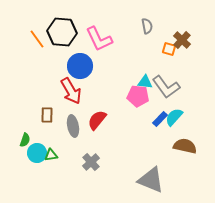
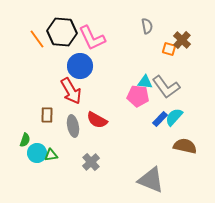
pink L-shape: moved 7 px left, 1 px up
red semicircle: rotated 100 degrees counterclockwise
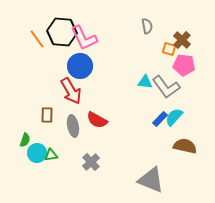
pink L-shape: moved 8 px left
pink pentagon: moved 46 px right, 31 px up
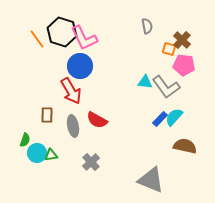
black hexagon: rotated 12 degrees clockwise
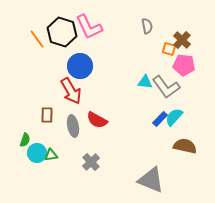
pink L-shape: moved 5 px right, 11 px up
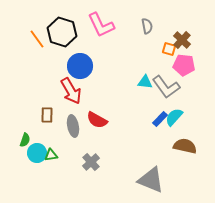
pink L-shape: moved 12 px right, 2 px up
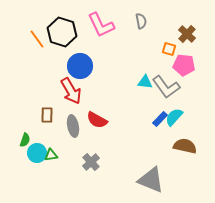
gray semicircle: moved 6 px left, 5 px up
brown cross: moved 5 px right, 6 px up
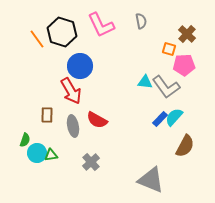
pink pentagon: rotated 10 degrees counterclockwise
brown semicircle: rotated 105 degrees clockwise
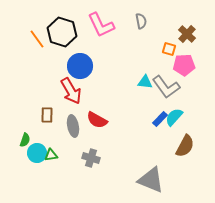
gray cross: moved 4 px up; rotated 30 degrees counterclockwise
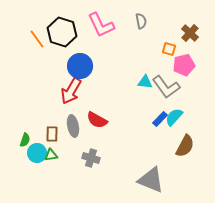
brown cross: moved 3 px right, 1 px up
pink pentagon: rotated 10 degrees counterclockwise
red arrow: rotated 60 degrees clockwise
brown rectangle: moved 5 px right, 19 px down
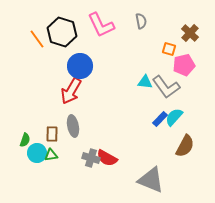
red semicircle: moved 10 px right, 38 px down
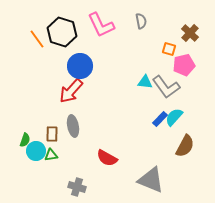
red arrow: rotated 12 degrees clockwise
cyan circle: moved 1 px left, 2 px up
gray cross: moved 14 px left, 29 px down
